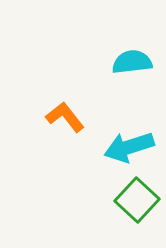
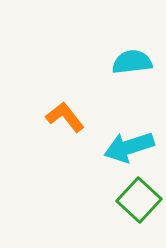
green square: moved 2 px right
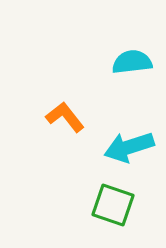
green square: moved 26 px left, 5 px down; rotated 24 degrees counterclockwise
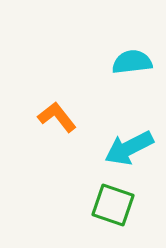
orange L-shape: moved 8 px left
cyan arrow: moved 1 px down; rotated 9 degrees counterclockwise
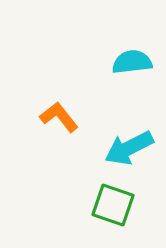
orange L-shape: moved 2 px right
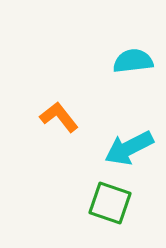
cyan semicircle: moved 1 px right, 1 px up
green square: moved 3 px left, 2 px up
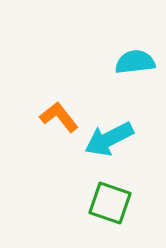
cyan semicircle: moved 2 px right, 1 px down
cyan arrow: moved 20 px left, 9 px up
